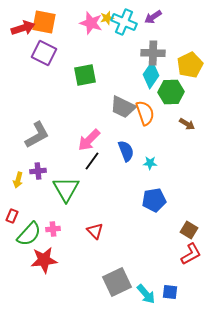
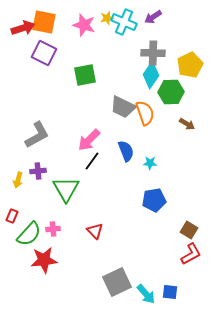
pink star: moved 7 px left, 2 px down
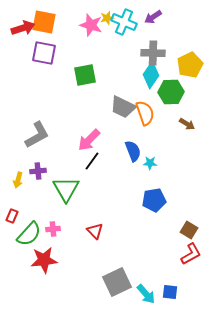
pink star: moved 7 px right
purple square: rotated 15 degrees counterclockwise
blue semicircle: moved 7 px right
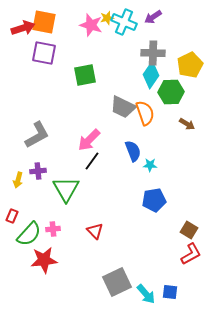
cyan star: moved 2 px down
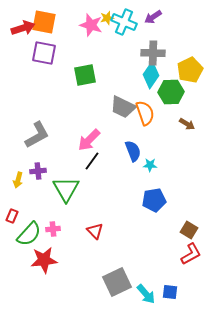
yellow pentagon: moved 5 px down
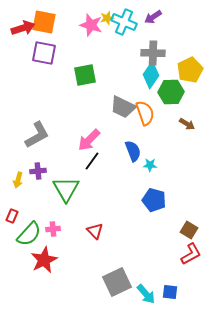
blue pentagon: rotated 25 degrees clockwise
red star: rotated 20 degrees counterclockwise
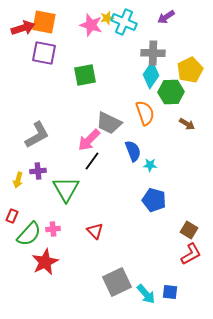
purple arrow: moved 13 px right
gray trapezoid: moved 14 px left, 16 px down
red star: moved 1 px right, 2 px down
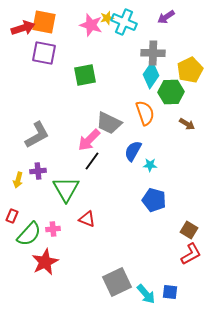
blue semicircle: rotated 130 degrees counterclockwise
red triangle: moved 8 px left, 12 px up; rotated 24 degrees counterclockwise
